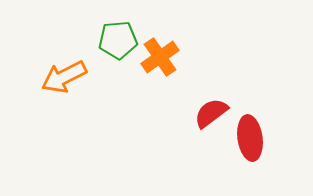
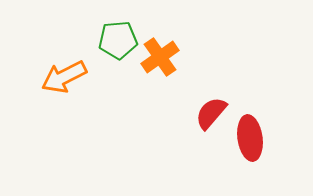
red semicircle: rotated 12 degrees counterclockwise
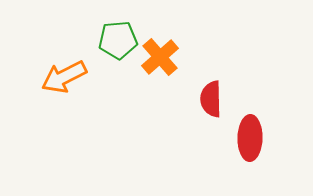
orange cross: rotated 6 degrees counterclockwise
red semicircle: moved 14 px up; rotated 42 degrees counterclockwise
red ellipse: rotated 9 degrees clockwise
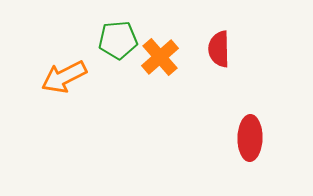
red semicircle: moved 8 px right, 50 px up
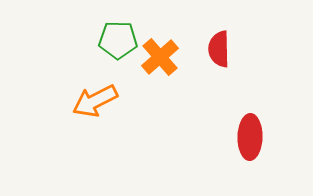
green pentagon: rotated 6 degrees clockwise
orange arrow: moved 31 px right, 24 px down
red ellipse: moved 1 px up
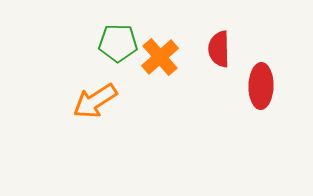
green pentagon: moved 3 px down
orange arrow: rotated 6 degrees counterclockwise
red ellipse: moved 11 px right, 51 px up
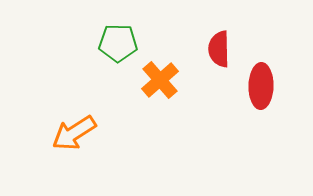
orange cross: moved 23 px down
orange arrow: moved 21 px left, 32 px down
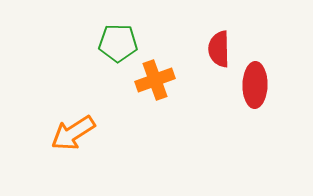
orange cross: moved 5 px left; rotated 21 degrees clockwise
red ellipse: moved 6 px left, 1 px up
orange arrow: moved 1 px left
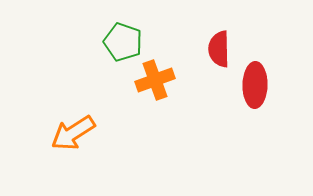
green pentagon: moved 5 px right, 1 px up; rotated 18 degrees clockwise
